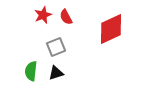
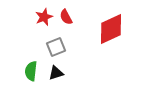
red star: moved 1 px right, 2 px down
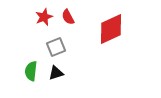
red semicircle: moved 2 px right
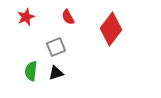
red star: moved 18 px left
red diamond: rotated 28 degrees counterclockwise
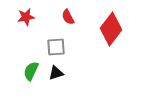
red star: rotated 12 degrees clockwise
gray square: rotated 18 degrees clockwise
green semicircle: rotated 18 degrees clockwise
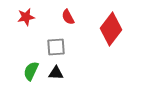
black triangle: rotated 21 degrees clockwise
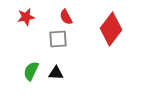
red semicircle: moved 2 px left
gray square: moved 2 px right, 8 px up
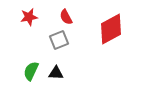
red star: moved 3 px right
red diamond: rotated 24 degrees clockwise
gray square: moved 1 px right, 1 px down; rotated 18 degrees counterclockwise
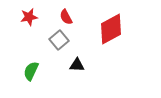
gray square: rotated 18 degrees counterclockwise
black triangle: moved 21 px right, 8 px up
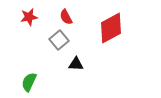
red diamond: moved 1 px up
black triangle: moved 1 px left, 1 px up
green semicircle: moved 2 px left, 11 px down
